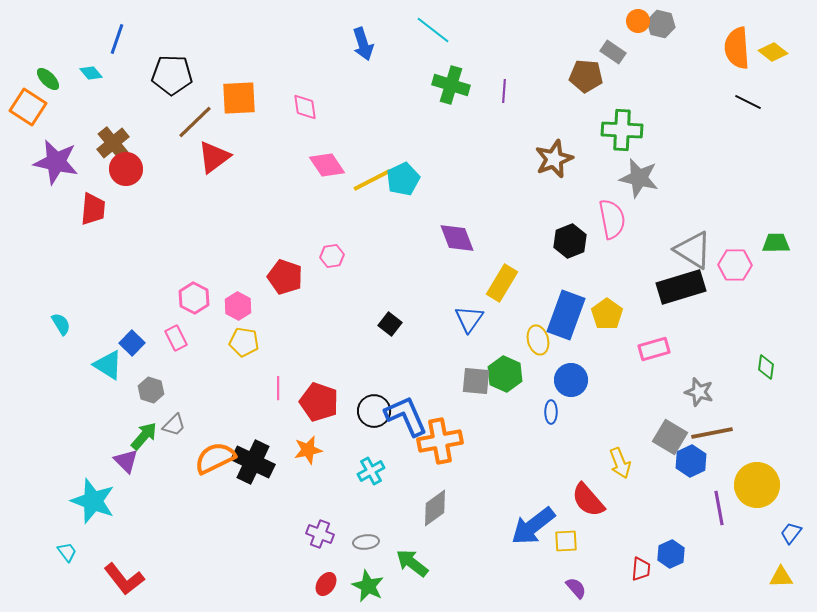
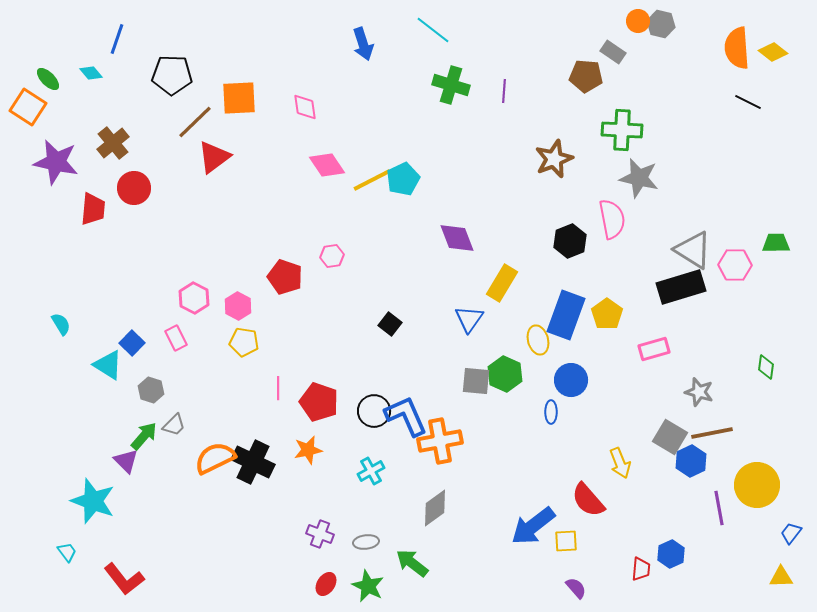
red circle at (126, 169): moved 8 px right, 19 px down
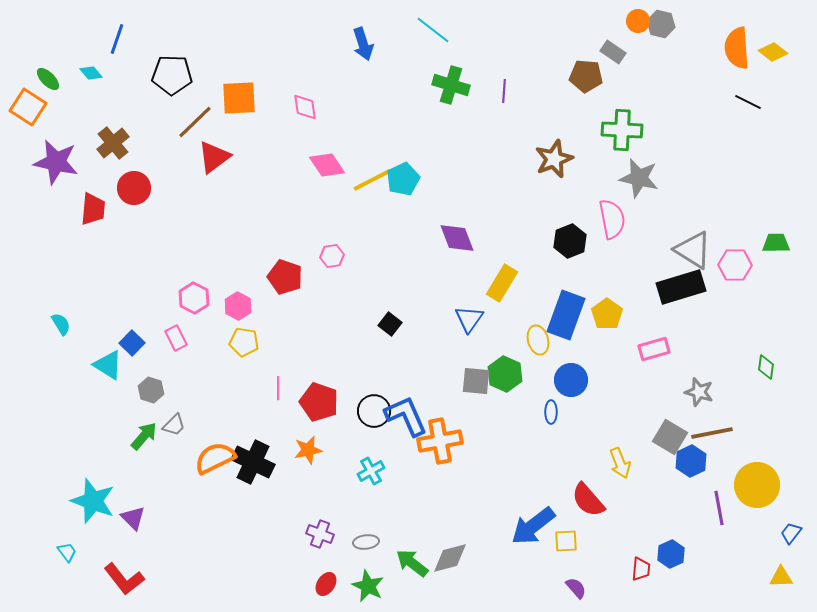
purple triangle at (126, 461): moved 7 px right, 57 px down
gray diamond at (435, 508): moved 15 px right, 50 px down; rotated 21 degrees clockwise
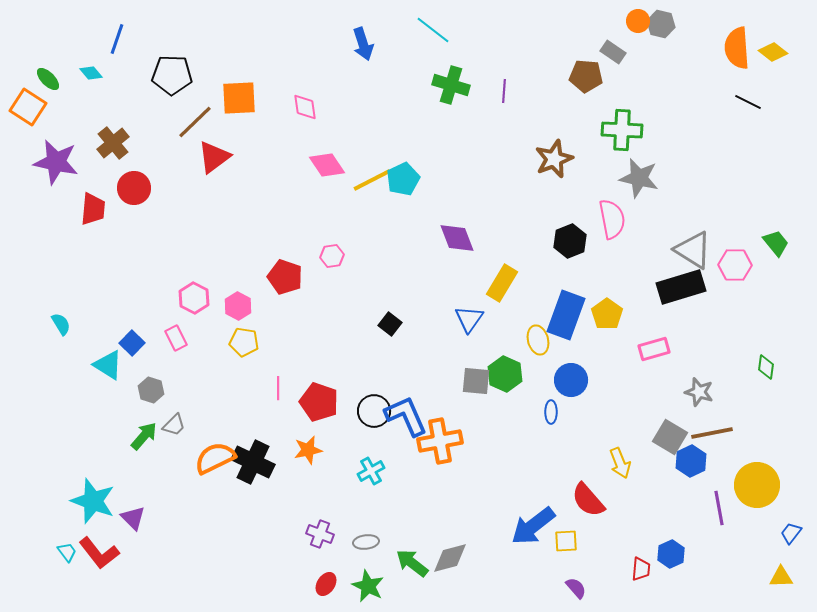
green trapezoid at (776, 243): rotated 52 degrees clockwise
red L-shape at (124, 579): moved 25 px left, 26 px up
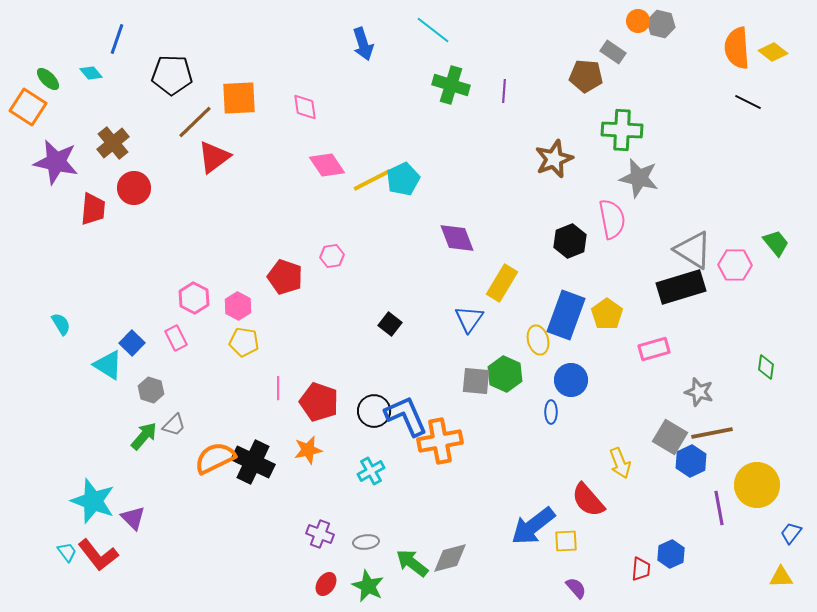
red L-shape at (99, 553): moved 1 px left, 2 px down
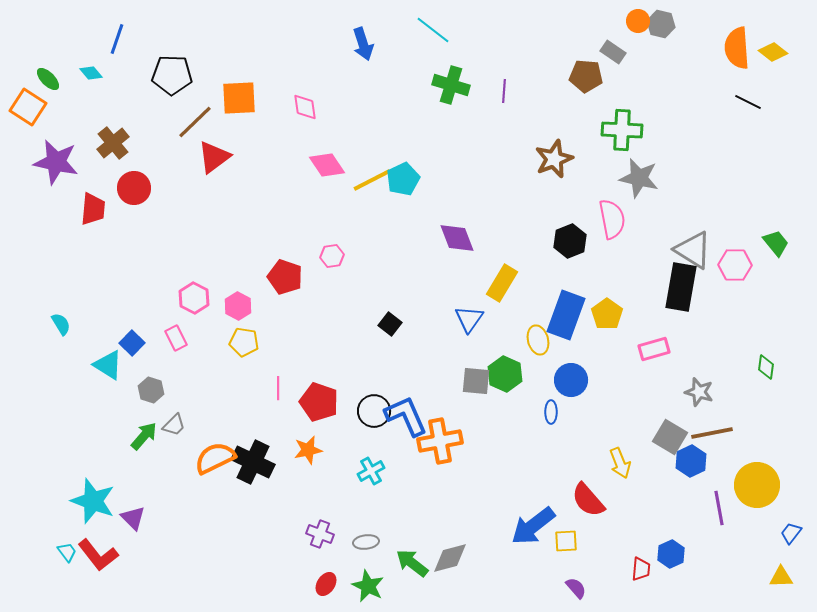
black rectangle at (681, 287): rotated 63 degrees counterclockwise
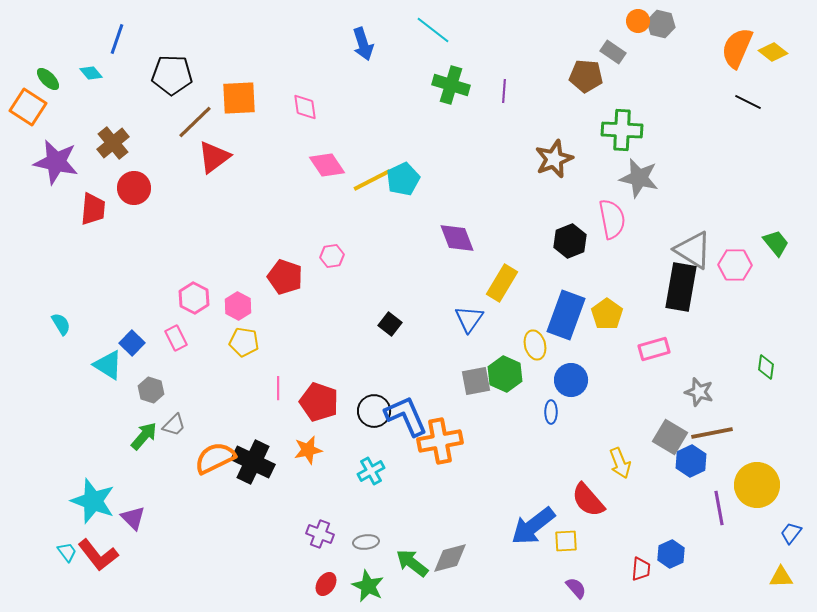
orange semicircle at (737, 48): rotated 27 degrees clockwise
yellow ellipse at (538, 340): moved 3 px left, 5 px down
gray square at (476, 381): rotated 16 degrees counterclockwise
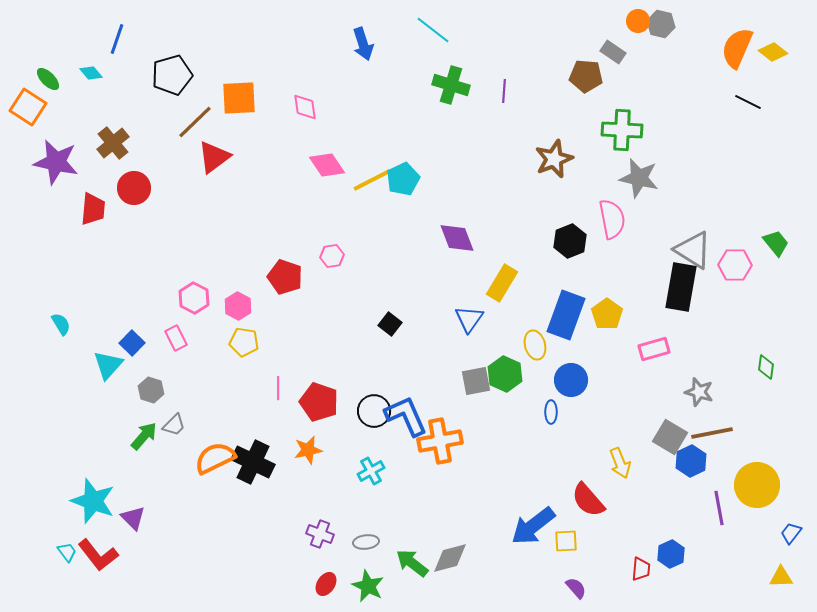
black pentagon at (172, 75): rotated 18 degrees counterclockwise
cyan triangle at (108, 365): rotated 40 degrees clockwise
